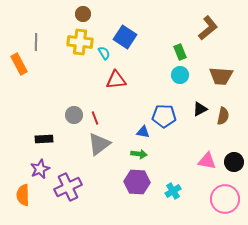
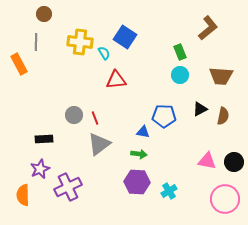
brown circle: moved 39 px left
cyan cross: moved 4 px left
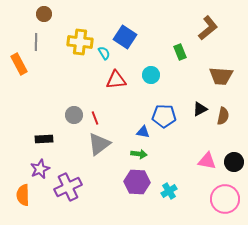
cyan circle: moved 29 px left
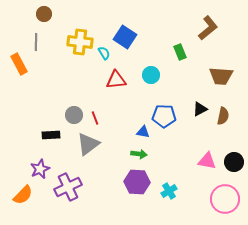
black rectangle: moved 7 px right, 4 px up
gray triangle: moved 11 px left
orange semicircle: rotated 135 degrees counterclockwise
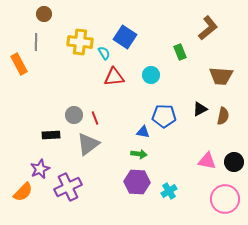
red triangle: moved 2 px left, 3 px up
orange semicircle: moved 3 px up
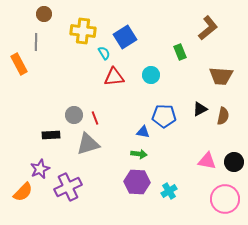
blue square: rotated 25 degrees clockwise
yellow cross: moved 3 px right, 11 px up
gray triangle: rotated 20 degrees clockwise
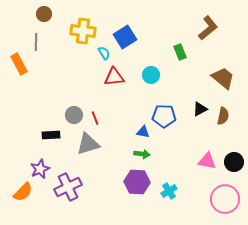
brown trapezoid: moved 2 px right, 2 px down; rotated 145 degrees counterclockwise
green arrow: moved 3 px right
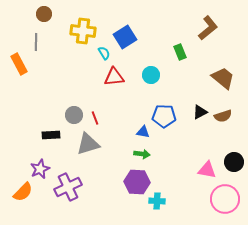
black triangle: moved 3 px down
brown semicircle: rotated 60 degrees clockwise
pink triangle: moved 9 px down
cyan cross: moved 12 px left, 10 px down; rotated 35 degrees clockwise
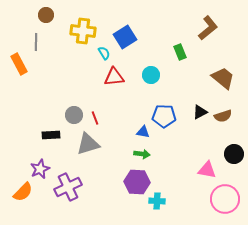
brown circle: moved 2 px right, 1 px down
black circle: moved 8 px up
